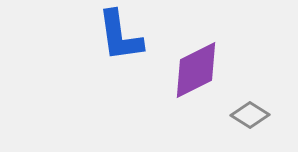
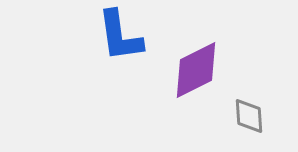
gray diamond: moved 1 px left, 1 px down; rotated 54 degrees clockwise
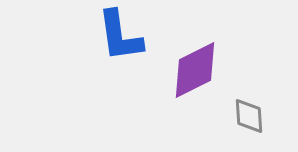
purple diamond: moved 1 px left
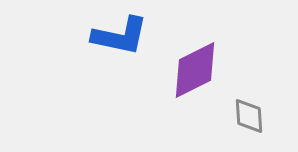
blue L-shape: rotated 70 degrees counterclockwise
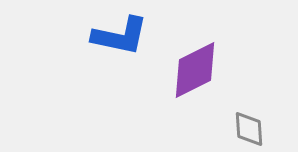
gray diamond: moved 13 px down
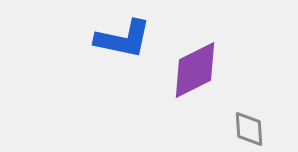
blue L-shape: moved 3 px right, 3 px down
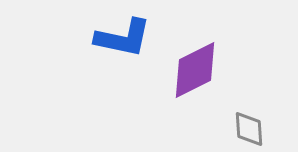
blue L-shape: moved 1 px up
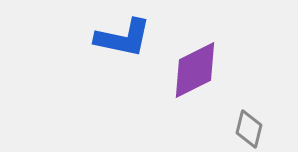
gray diamond: rotated 18 degrees clockwise
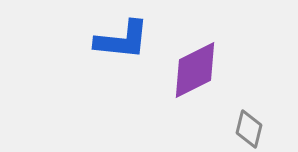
blue L-shape: moved 1 px left, 2 px down; rotated 6 degrees counterclockwise
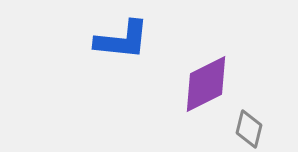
purple diamond: moved 11 px right, 14 px down
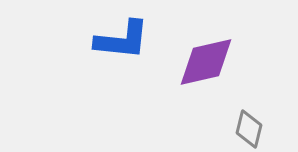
purple diamond: moved 22 px up; rotated 14 degrees clockwise
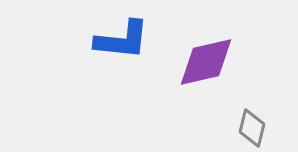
gray diamond: moved 3 px right, 1 px up
